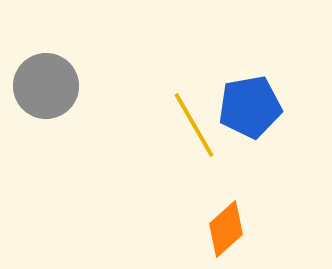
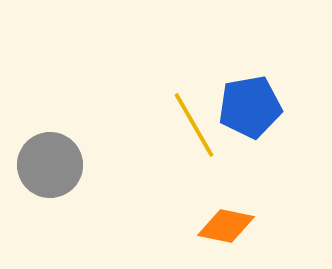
gray circle: moved 4 px right, 79 px down
orange diamond: moved 3 px up; rotated 54 degrees clockwise
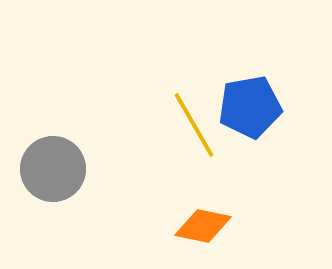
gray circle: moved 3 px right, 4 px down
orange diamond: moved 23 px left
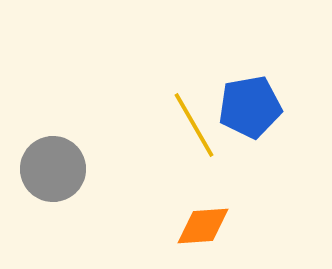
orange diamond: rotated 16 degrees counterclockwise
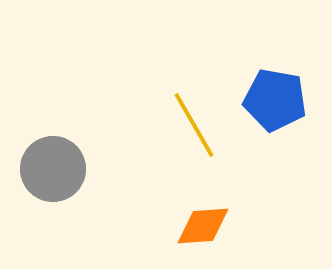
blue pentagon: moved 25 px right, 7 px up; rotated 20 degrees clockwise
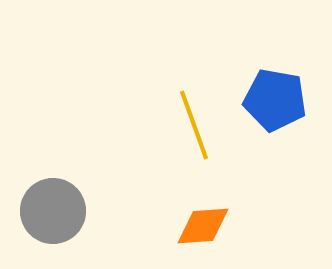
yellow line: rotated 10 degrees clockwise
gray circle: moved 42 px down
